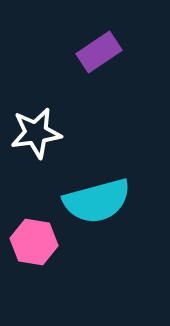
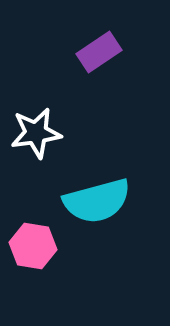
pink hexagon: moved 1 px left, 4 px down
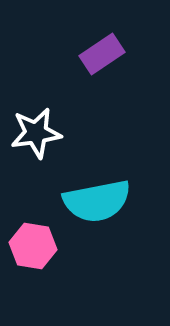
purple rectangle: moved 3 px right, 2 px down
cyan semicircle: rotated 4 degrees clockwise
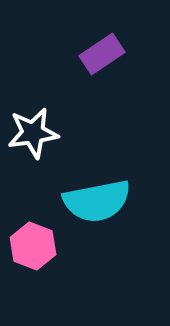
white star: moved 3 px left
pink hexagon: rotated 12 degrees clockwise
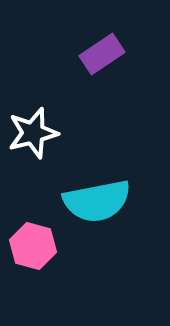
white star: rotated 6 degrees counterclockwise
pink hexagon: rotated 6 degrees counterclockwise
